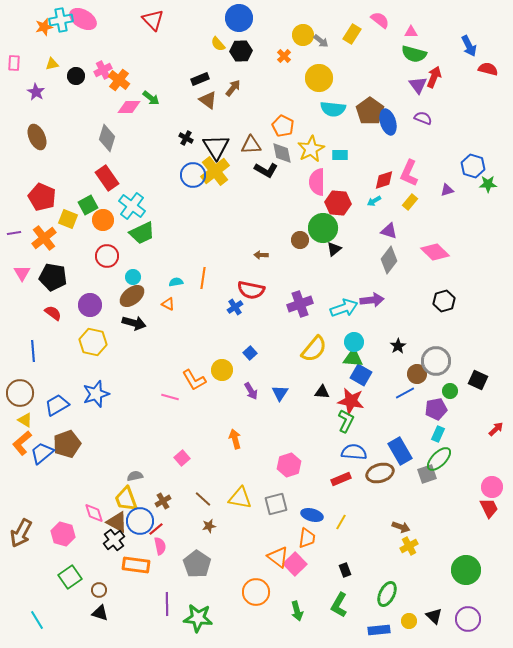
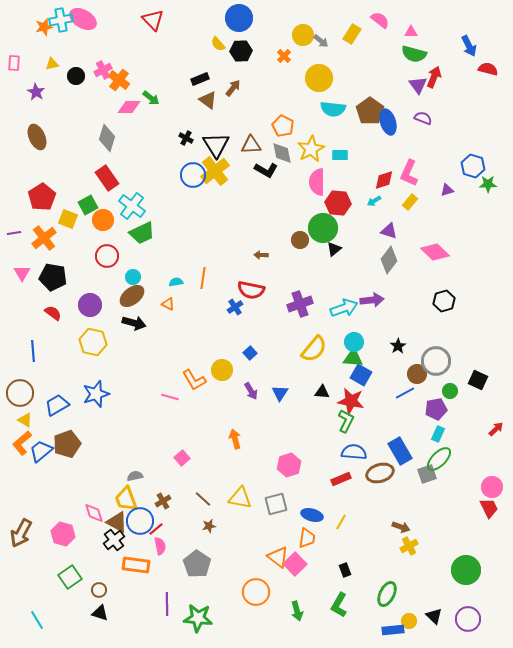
black triangle at (216, 147): moved 2 px up
red pentagon at (42, 197): rotated 16 degrees clockwise
blue trapezoid at (42, 453): moved 1 px left, 2 px up
blue rectangle at (379, 630): moved 14 px right
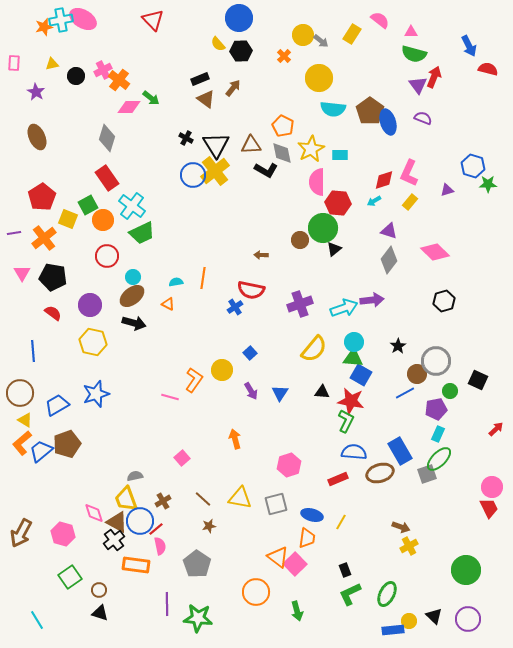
brown triangle at (208, 100): moved 2 px left, 1 px up
orange L-shape at (194, 380): rotated 115 degrees counterclockwise
red rectangle at (341, 479): moved 3 px left
green L-shape at (339, 605): moved 11 px right, 11 px up; rotated 35 degrees clockwise
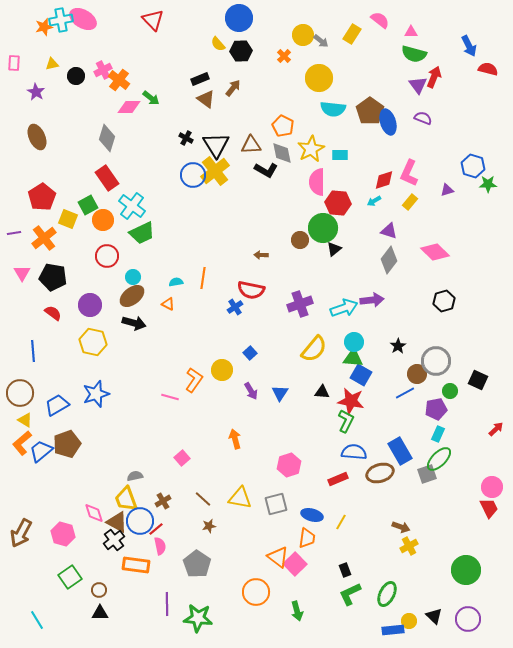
black triangle at (100, 613): rotated 18 degrees counterclockwise
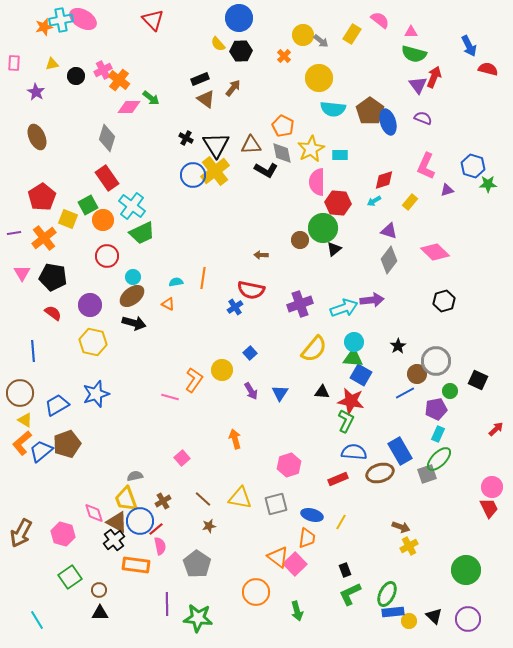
pink L-shape at (409, 173): moved 17 px right, 7 px up
blue rectangle at (393, 630): moved 18 px up
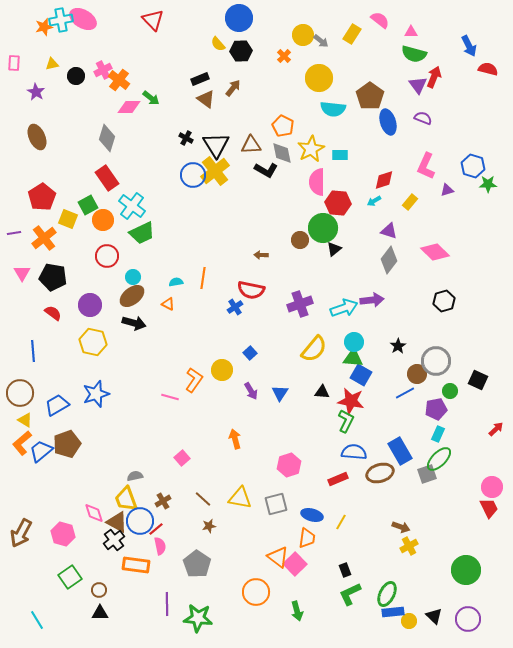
brown pentagon at (370, 111): moved 15 px up
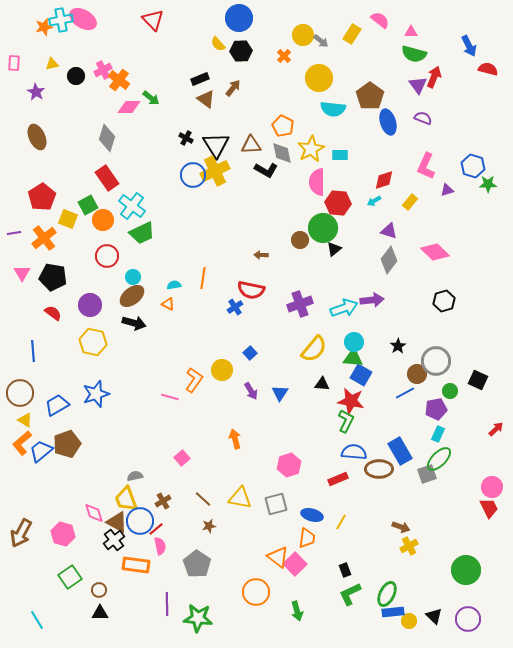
yellow cross at (215, 171): rotated 12 degrees clockwise
cyan semicircle at (176, 282): moved 2 px left, 3 px down
black triangle at (322, 392): moved 8 px up
brown ellipse at (380, 473): moved 1 px left, 4 px up; rotated 16 degrees clockwise
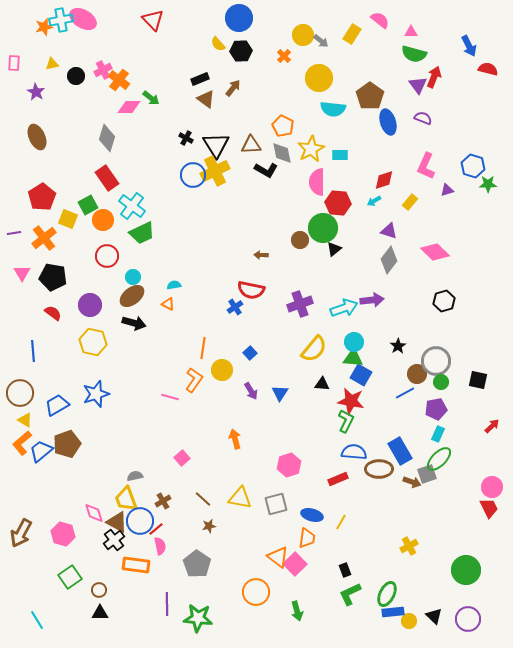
orange line at (203, 278): moved 70 px down
black square at (478, 380): rotated 12 degrees counterclockwise
green circle at (450, 391): moved 9 px left, 9 px up
red arrow at (496, 429): moved 4 px left, 3 px up
brown arrow at (401, 527): moved 11 px right, 45 px up
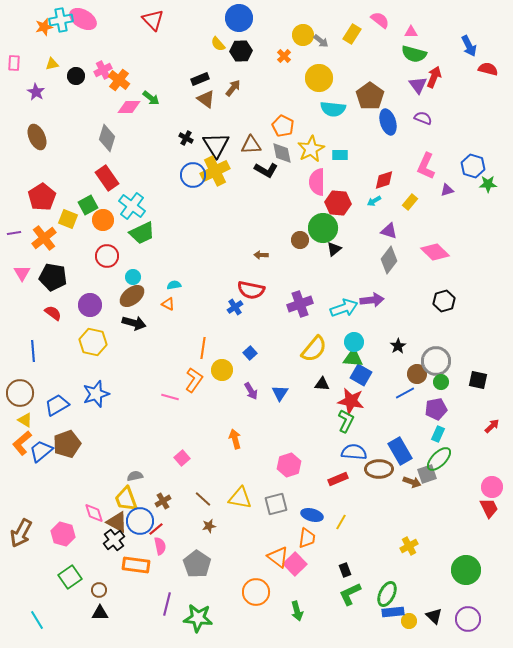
purple line at (167, 604): rotated 15 degrees clockwise
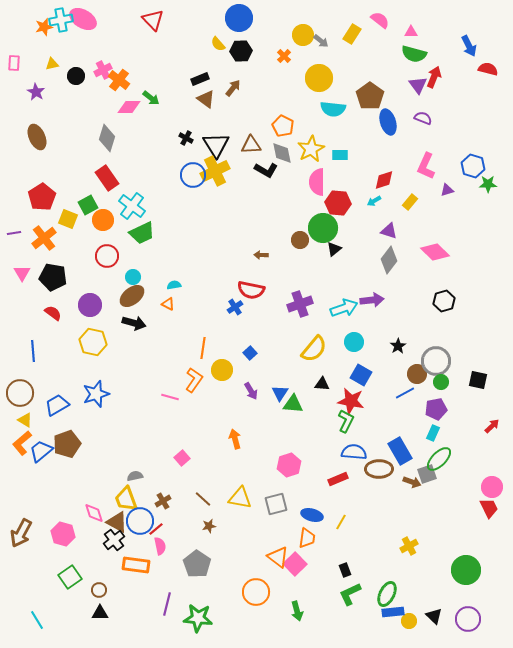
green triangle at (353, 358): moved 60 px left, 46 px down
cyan rectangle at (438, 434): moved 5 px left, 1 px up
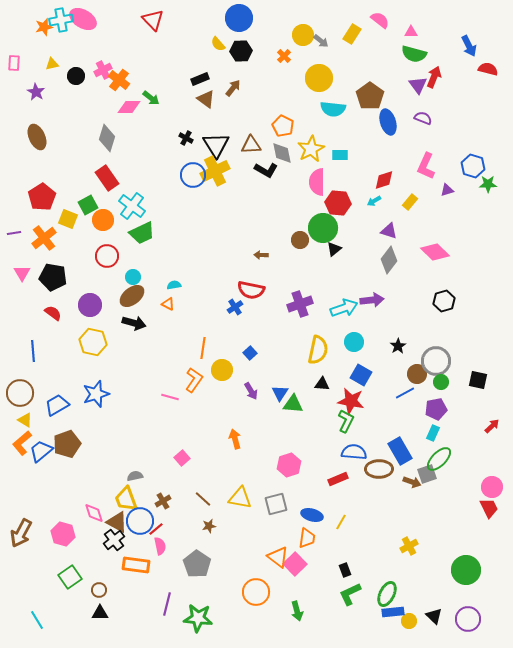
yellow semicircle at (314, 349): moved 4 px right, 1 px down; rotated 28 degrees counterclockwise
